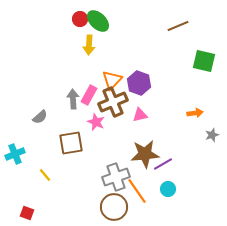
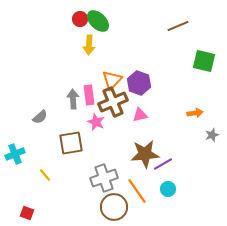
pink rectangle: rotated 36 degrees counterclockwise
gray cross: moved 12 px left, 1 px down
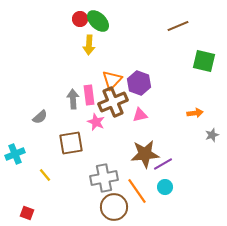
gray cross: rotated 8 degrees clockwise
cyan circle: moved 3 px left, 2 px up
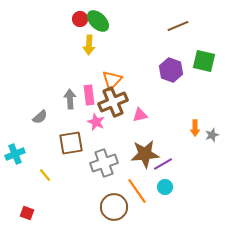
purple hexagon: moved 32 px right, 13 px up
gray arrow: moved 3 px left
orange arrow: moved 15 px down; rotated 98 degrees clockwise
gray cross: moved 15 px up; rotated 8 degrees counterclockwise
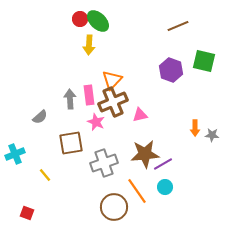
gray star: rotated 24 degrees clockwise
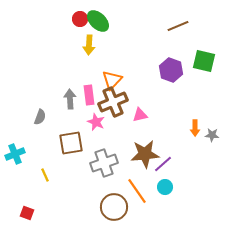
gray semicircle: rotated 28 degrees counterclockwise
purple line: rotated 12 degrees counterclockwise
yellow line: rotated 16 degrees clockwise
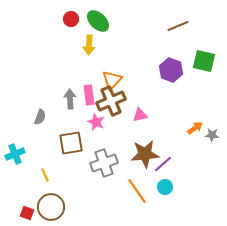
red circle: moved 9 px left
brown cross: moved 2 px left, 1 px up
orange arrow: rotated 126 degrees counterclockwise
brown circle: moved 63 px left
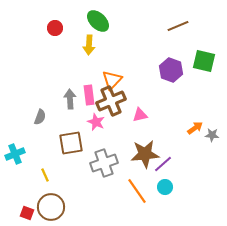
red circle: moved 16 px left, 9 px down
